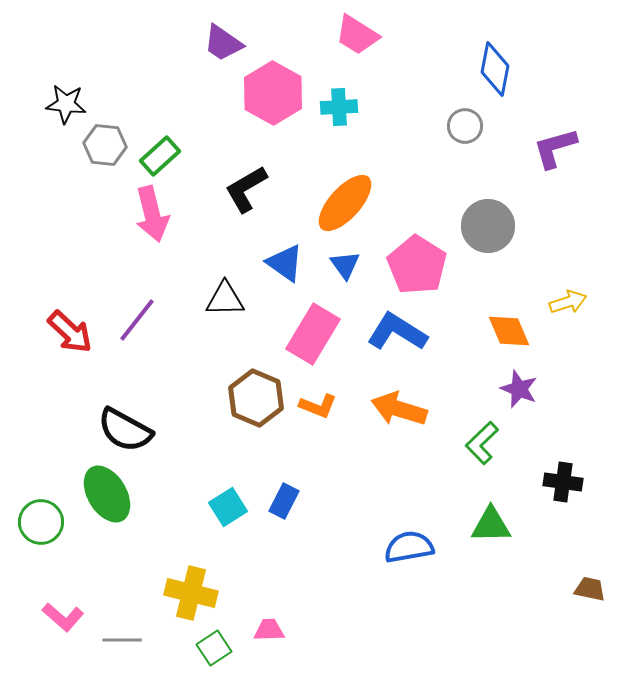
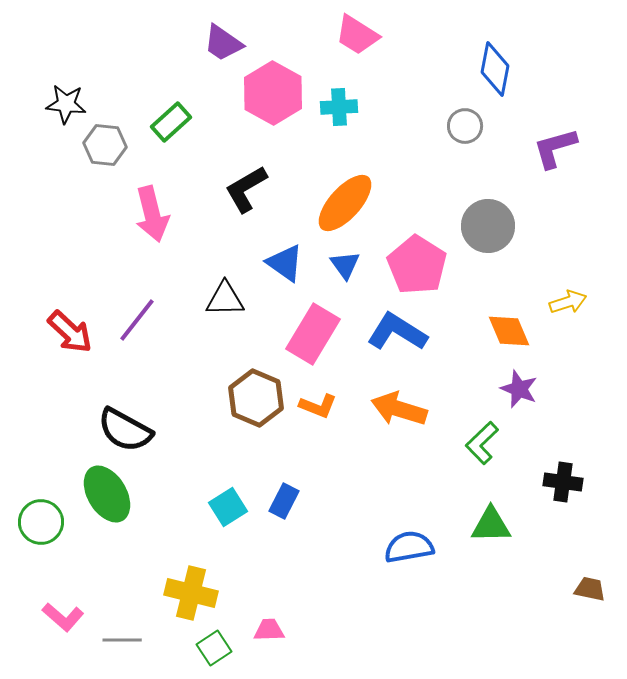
green rectangle at (160, 156): moved 11 px right, 34 px up
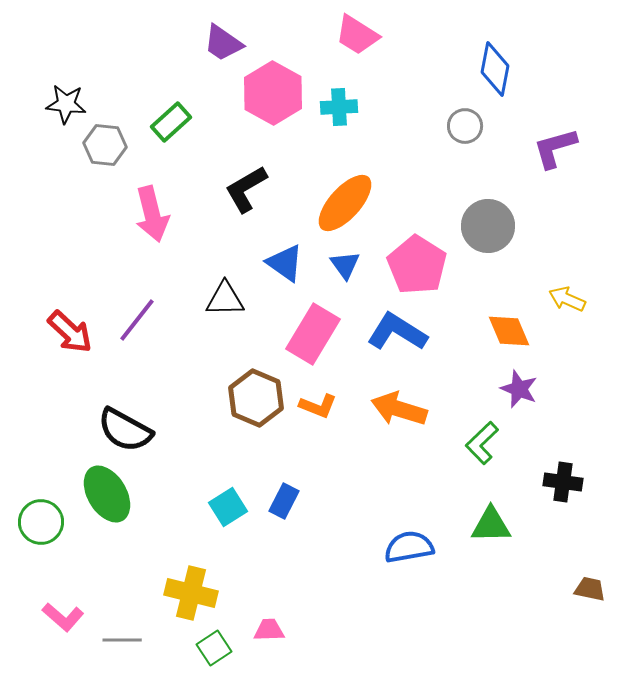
yellow arrow at (568, 302): moved 1 px left, 3 px up; rotated 138 degrees counterclockwise
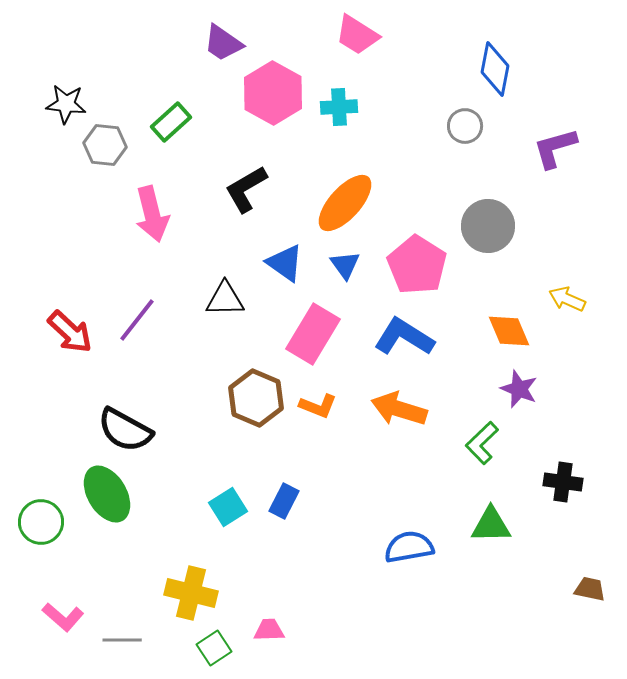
blue L-shape at (397, 332): moved 7 px right, 5 px down
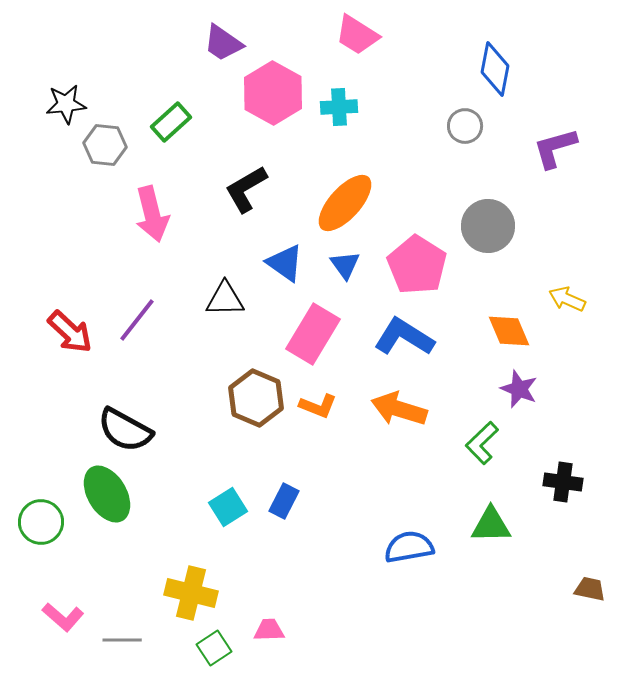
black star at (66, 104): rotated 12 degrees counterclockwise
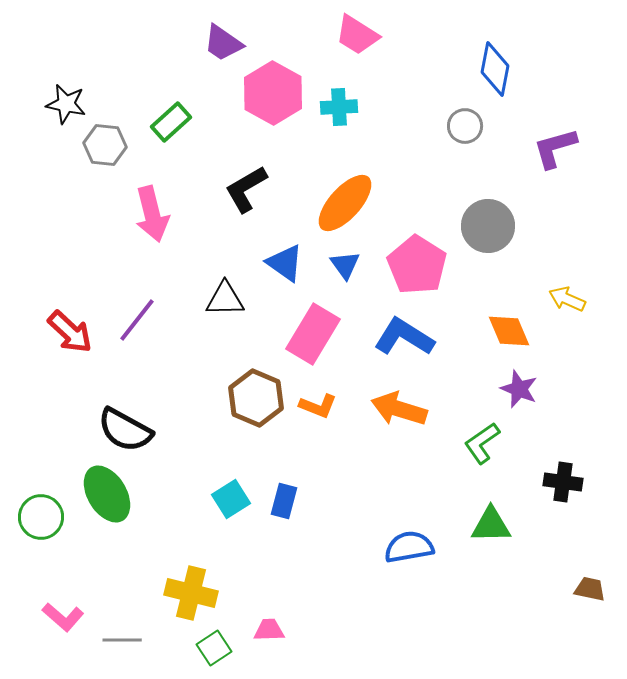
black star at (66, 104): rotated 18 degrees clockwise
green L-shape at (482, 443): rotated 9 degrees clockwise
blue rectangle at (284, 501): rotated 12 degrees counterclockwise
cyan square at (228, 507): moved 3 px right, 8 px up
green circle at (41, 522): moved 5 px up
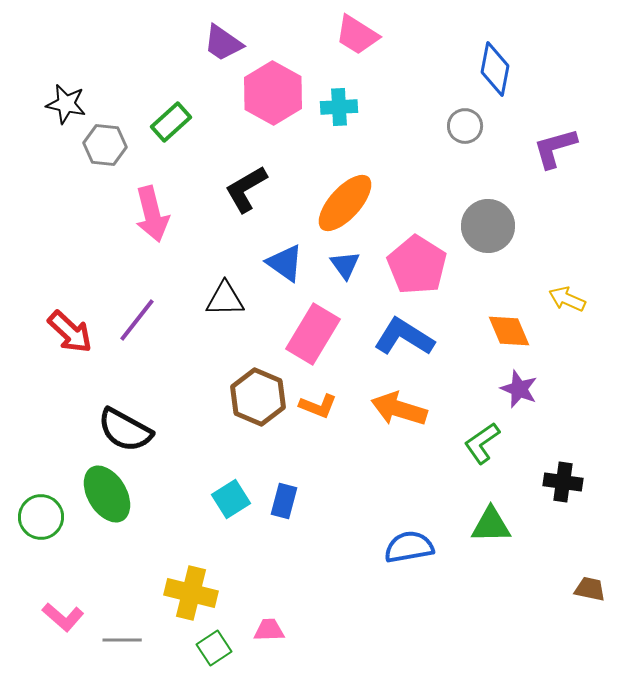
brown hexagon at (256, 398): moved 2 px right, 1 px up
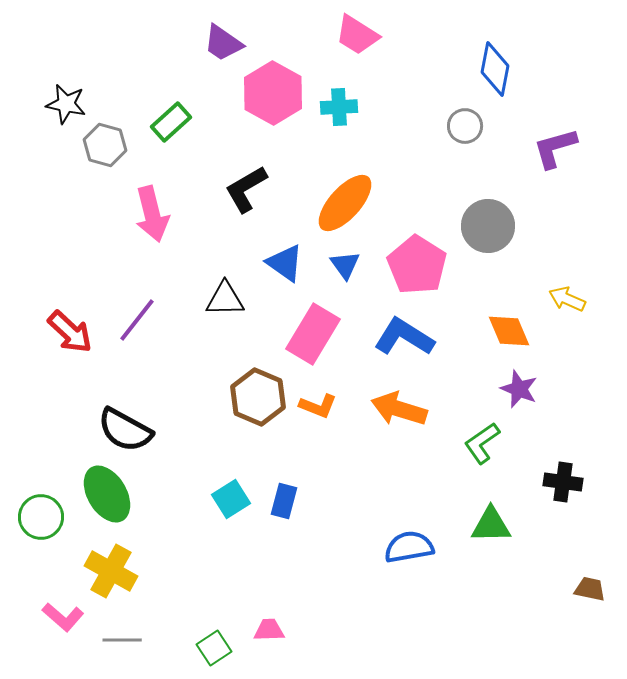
gray hexagon at (105, 145): rotated 9 degrees clockwise
yellow cross at (191, 593): moved 80 px left, 22 px up; rotated 15 degrees clockwise
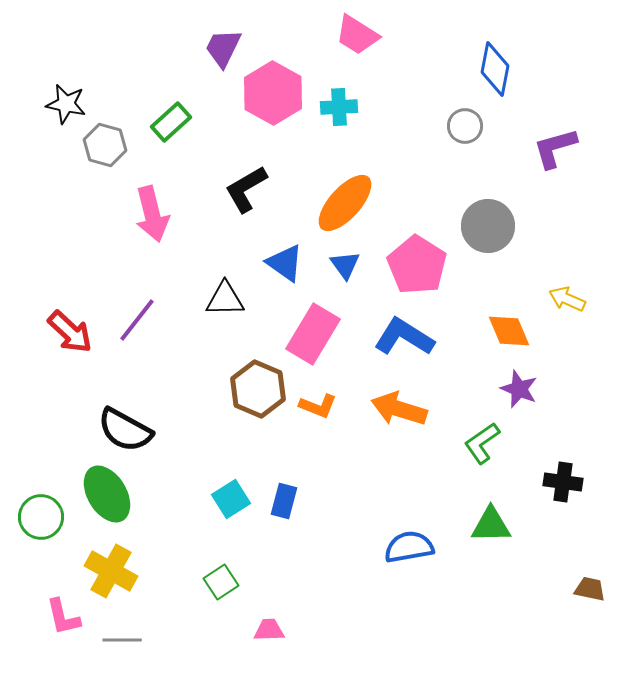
purple trapezoid at (223, 43): moved 5 px down; rotated 81 degrees clockwise
brown hexagon at (258, 397): moved 8 px up
pink L-shape at (63, 617): rotated 36 degrees clockwise
green square at (214, 648): moved 7 px right, 66 px up
